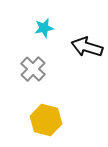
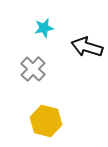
yellow hexagon: moved 1 px down
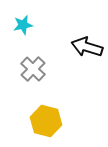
cyan star: moved 21 px left, 3 px up
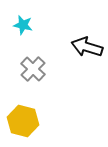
cyan star: rotated 24 degrees clockwise
yellow hexagon: moved 23 px left
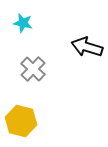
cyan star: moved 2 px up
yellow hexagon: moved 2 px left
